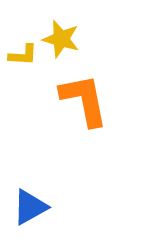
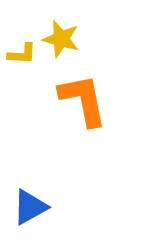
yellow L-shape: moved 1 px left, 1 px up
orange L-shape: moved 1 px left
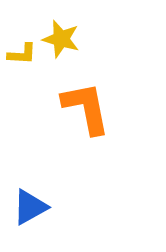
orange L-shape: moved 3 px right, 8 px down
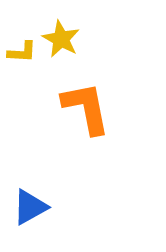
yellow star: rotated 12 degrees clockwise
yellow L-shape: moved 2 px up
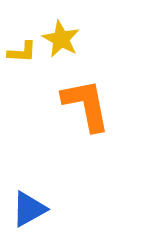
orange L-shape: moved 3 px up
blue triangle: moved 1 px left, 2 px down
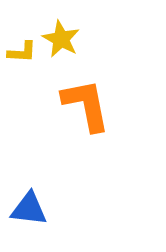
blue triangle: rotated 36 degrees clockwise
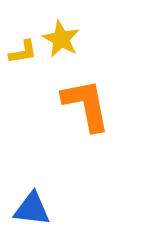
yellow L-shape: moved 1 px right; rotated 12 degrees counterclockwise
blue triangle: moved 3 px right
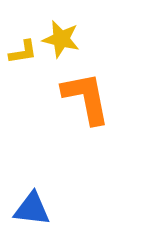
yellow star: rotated 15 degrees counterclockwise
orange L-shape: moved 7 px up
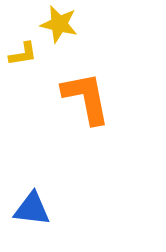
yellow star: moved 2 px left, 15 px up
yellow L-shape: moved 2 px down
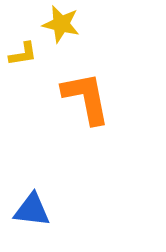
yellow star: moved 2 px right
blue triangle: moved 1 px down
